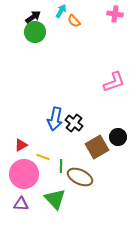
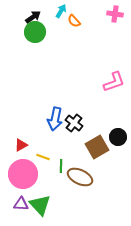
pink circle: moved 1 px left
green triangle: moved 15 px left, 6 px down
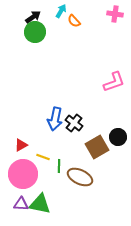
green line: moved 2 px left
green triangle: moved 1 px up; rotated 35 degrees counterclockwise
